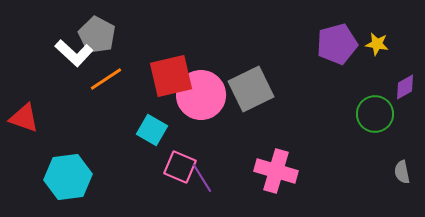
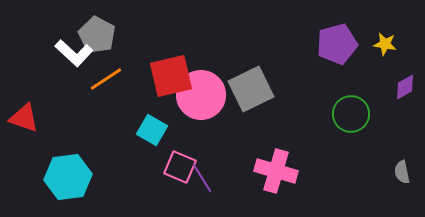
yellow star: moved 8 px right
green circle: moved 24 px left
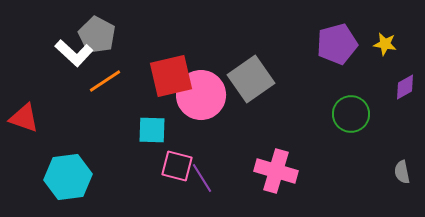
orange line: moved 1 px left, 2 px down
gray square: moved 10 px up; rotated 9 degrees counterclockwise
cyan square: rotated 28 degrees counterclockwise
pink square: moved 3 px left, 1 px up; rotated 8 degrees counterclockwise
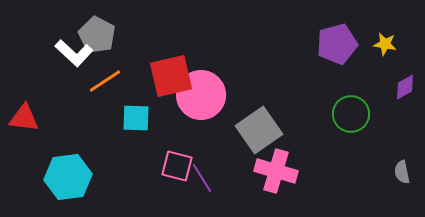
gray square: moved 8 px right, 51 px down
red triangle: rotated 12 degrees counterclockwise
cyan square: moved 16 px left, 12 px up
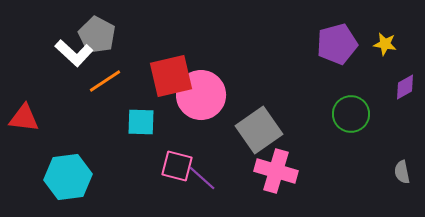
cyan square: moved 5 px right, 4 px down
purple line: rotated 16 degrees counterclockwise
